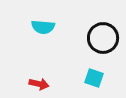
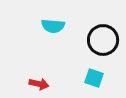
cyan semicircle: moved 10 px right, 1 px up
black circle: moved 2 px down
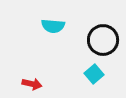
cyan square: moved 4 px up; rotated 30 degrees clockwise
red arrow: moved 7 px left
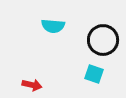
cyan square: rotated 30 degrees counterclockwise
red arrow: moved 1 px down
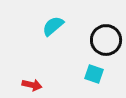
cyan semicircle: rotated 135 degrees clockwise
black circle: moved 3 px right
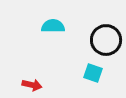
cyan semicircle: rotated 40 degrees clockwise
cyan square: moved 1 px left, 1 px up
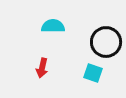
black circle: moved 2 px down
red arrow: moved 10 px right, 17 px up; rotated 90 degrees clockwise
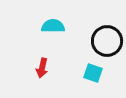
black circle: moved 1 px right, 1 px up
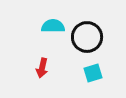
black circle: moved 20 px left, 4 px up
cyan square: rotated 36 degrees counterclockwise
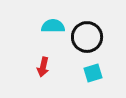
red arrow: moved 1 px right, 1 px up
